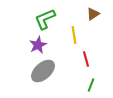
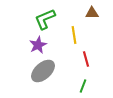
brown triangle: moved 1 px left, 1 px up; rotated 32 degrees clockwise
green line: moved 8 px left, 1 px down
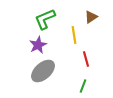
brown triangle: moved 1 px left, 4 px down; rotated 32 degrees counterclockwise
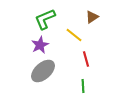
brown triangle: moved 1 px right
yellow line: rotated 42 degrees counterclockwise
purple star: moved 2 px right
green line: rotated 24 degrees counterclockwise
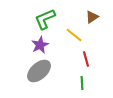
gray ellipse: moved 4 px left
green line: moved 1 px left, 3 px up
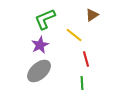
brown triangle: moved 2 px up
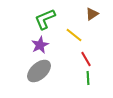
brown triangle: moved 1 px up
red line: rotated 14 degrees counterclockwise
green line: moved 6 px right, 5 px up
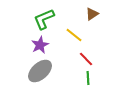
green L-shape: moved 1 px left
red line: rotated 14 degrees counterclockwise
gray ellipse: moved 1 px right
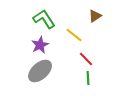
brown triangle: moved 3 px right, 2 px down
green L-shape: rotated 80 degrees clockwise
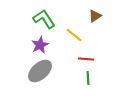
red line: rotated 42 degrees counterclockwise
